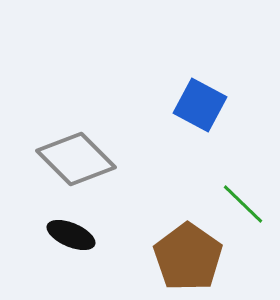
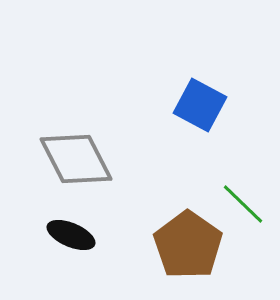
gray diamond: rotated 18 degrees clockwise
brown pentagon: moved 12 px up
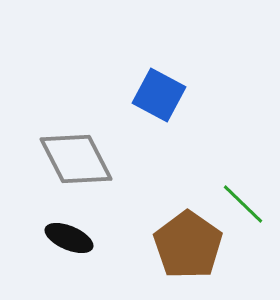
blue square: moved 41 px left, 10 px up
black ellipse: moved 2 px left, 3 px down
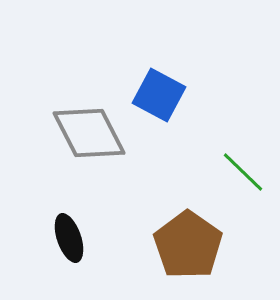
gray diamond: moved 13 px right, 26 px up
green line: moved 32 px up
black ellipse: rotated 48 degrees clockwise
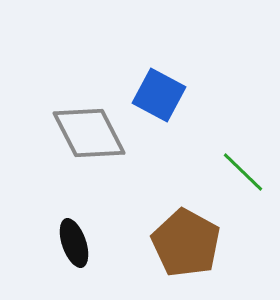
black ellipse: moved 5 px right, 5 px down
brown pentagon: moved 2 px left, 2 px up; rotated 6 degrees counterclockwise
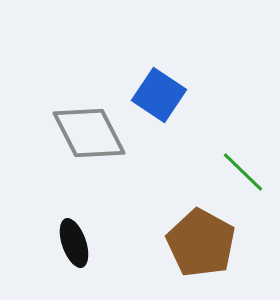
blue square: rotated 6 degrees clockwise
brown pentagon: moved 15 px right
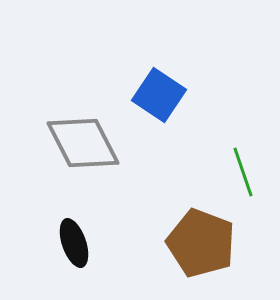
gray diamond: moved 6 px left, 10 px down
green line: rotated 27 degrees clockwise
brown pentagon: rotated 8 degrees counterclockwise
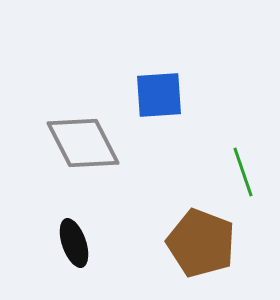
blue square: rotated 38 degrees counterclockwise
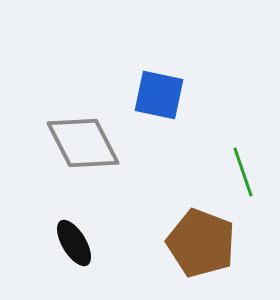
blue square: rotated 16 degrees clockwise
black ellipse: rotated 12 degrees counterclockwise
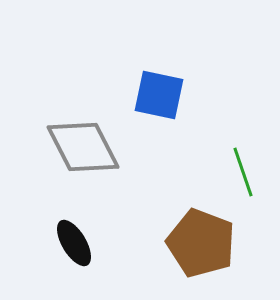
gray diamond: moved 4 px down
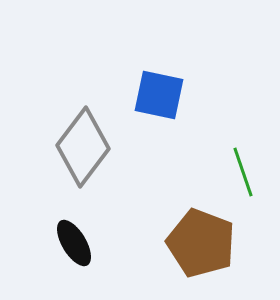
gray diamond: rotated 64 degrees clockwise
